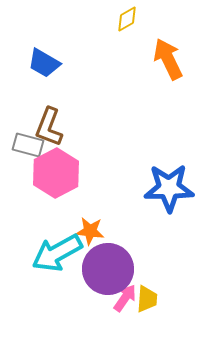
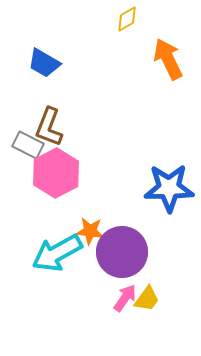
gray rectangle: rotated 12 degrees clockwise
purple circle: moved 14 px right, 17 px up
yellow trapezoid: rotated 32 degrees clockwise
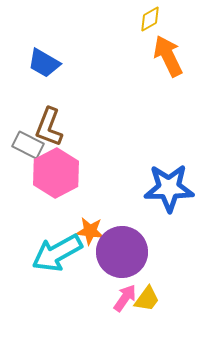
yellow diamond: moved 23 px right
orange arrow: moved 3 px up
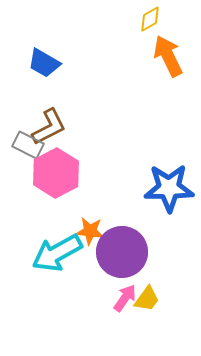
brown L-shape: rotated 138 degrees counterclockwise
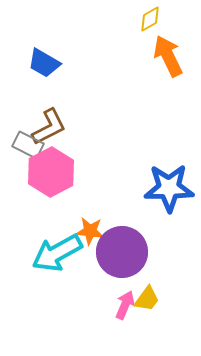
pink hexagon: moved 5 px left, 1 px up
pink arrow: moved 7 px down; rotated 12 degrees counterclockwise
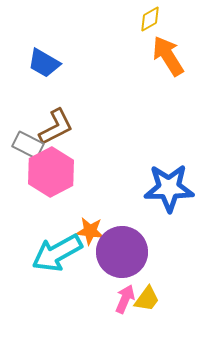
orange arrow: rotated 6 degrees counterclockwise
brown L-shape: moved 7 px right
pink arrow: moved 6 px up
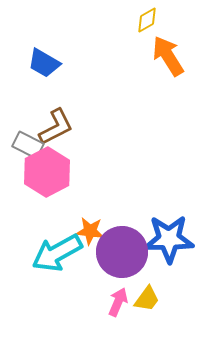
yellow diamond: moved 3 px left, 1 px down
pink hexagon: moved 4 px left
blue star: moved 51 px down
pink arrow: moved 7 px left, 3 px down
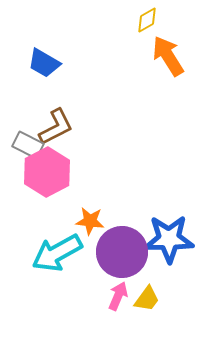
orange star: moved 10 px up
pink arrow: moved 6 px up
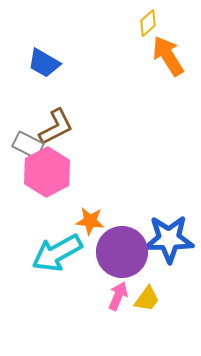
yellow diamond: moved 1 px right, 3 px down; rotated 12 degrees counterclockwise
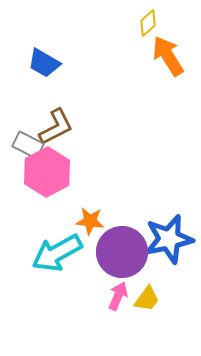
blue star: rotated 12 degrees counterclockwise
